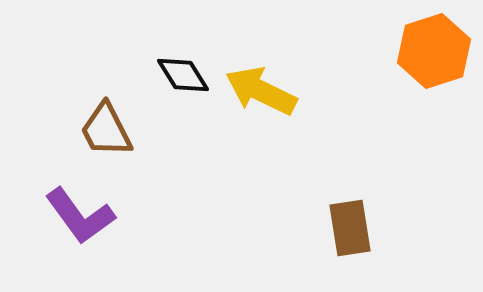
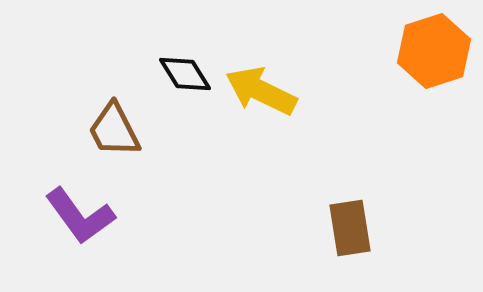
black diamond: moved 2 px right, 1 px up
brown trapezoid: moved 8 px right
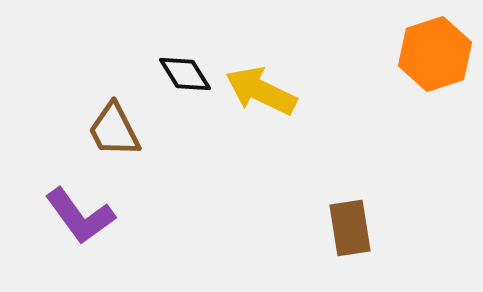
orange hexagon: moved 1 px right, 3 px down
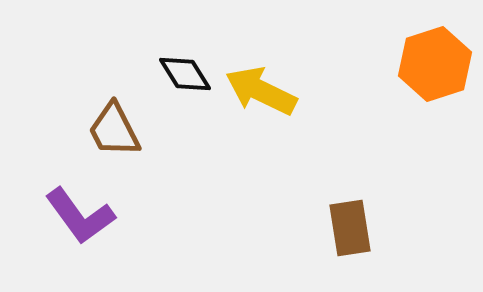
orange hexagon: moved 10 px down
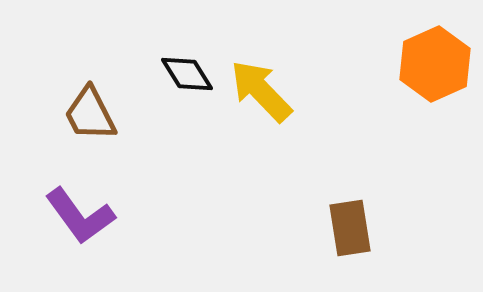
orange hexagon: rotated 6 degrees counterclockwise
black diamond: moved 2 px right
yellow arrow: rotated 20 degrees clockwise
brown trapezoid: moved 24 px left, 16 px up
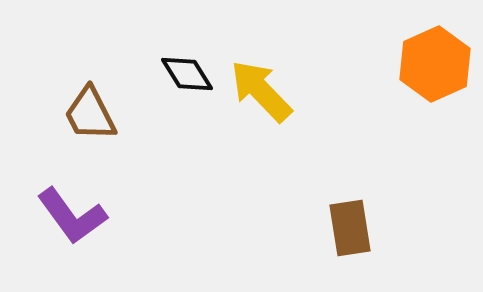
purple L-shape: moved 8 px left
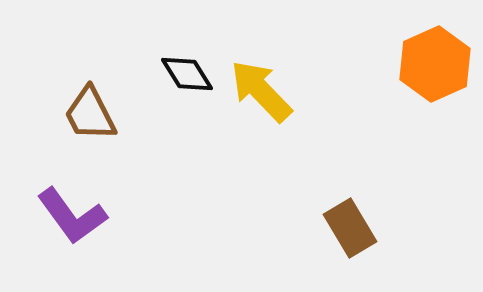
brown rectangle: rotated 22 degrees counterclockwise
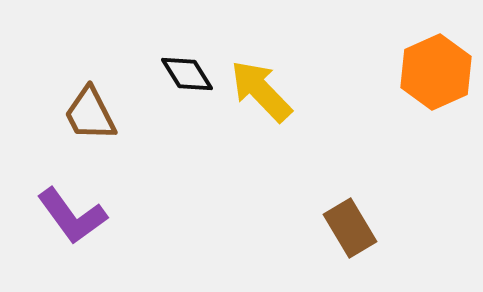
orange hexagon: moved 1 px right, 8 px down
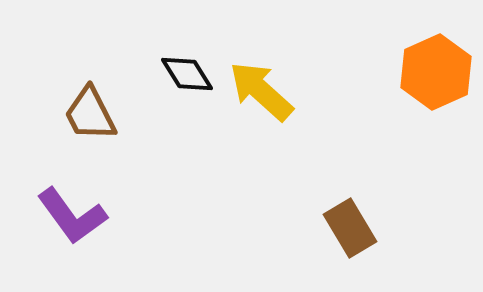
yellow arrow: rotated 4 degrees counterclockwise
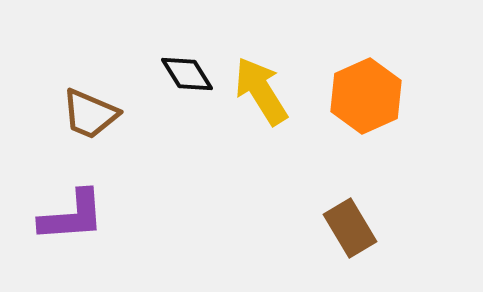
orange hexagon: moved 70 px left, 24 px down
yellow arrow: rotated 16 degrees clockwise
brown trapezoid: rotated 40 degrees counterclockwise
purple L-shape: rotated 58 degrees counterclockwise
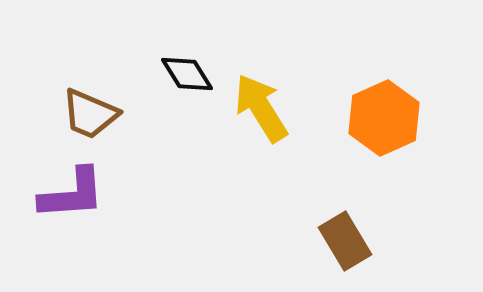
yellow arrow: moved 17 px down
orange hexagon: moved 18 px right, 22 px down
purple L-shape: moved 22 px up
brown rectangle: moved 5 px left, 13 px down
